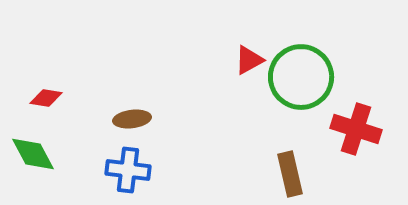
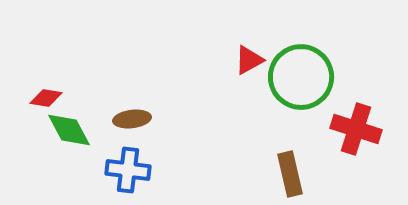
green diamond: moved 36 px right, 24 px up
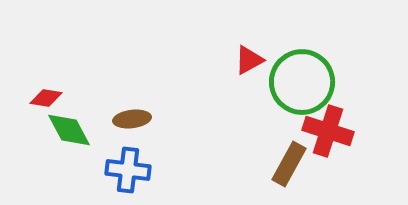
green circle: moved 1 px right, 5 px down
red cross: moved 28 px left, 2 px down
brown rectangle: moved 1 px left, 10 px up; rotated 42 degrees clockwise
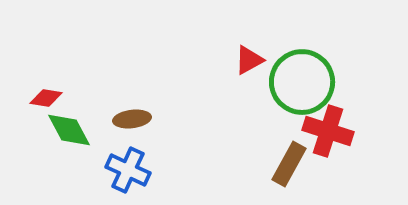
blue cross: rotated 18 degrees clockwise
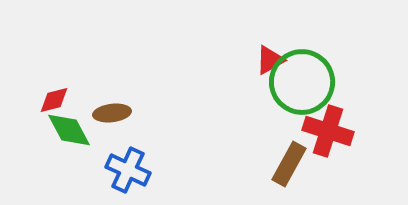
red triangle: moved 21 px right
red diamond: moved 8 px right, 2 px down; rotated 24 degrees counterclockwise
brown ellipse: moved 20 px left, 6 px up
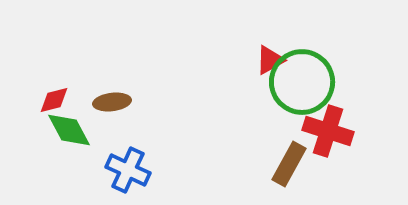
brown ellipse: moved 11 px up
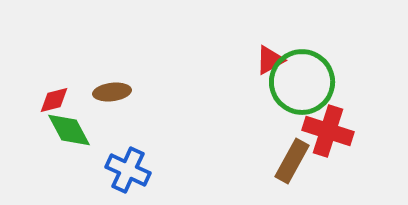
brown ellipse: moved 10 px up
brown rectangle: moved 3 px right, 3 px up
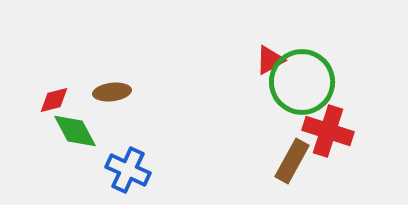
green diamond: moved 6 px right, 1 px down
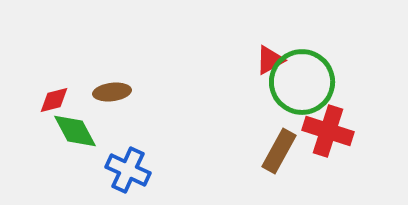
brown rectangle: moved 13 px left, 10 px up
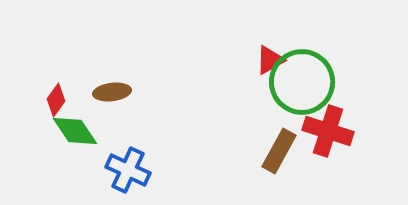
red diamond: moved 2 px right; rotated 40 degrees counterclockwise
green diamond: rotated 6 degrees counterclockwise
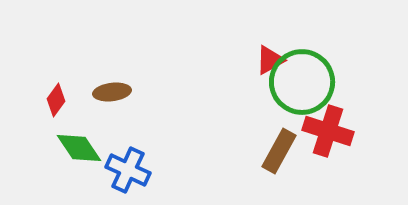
green diamond: moved 4 px right, 17 px down
